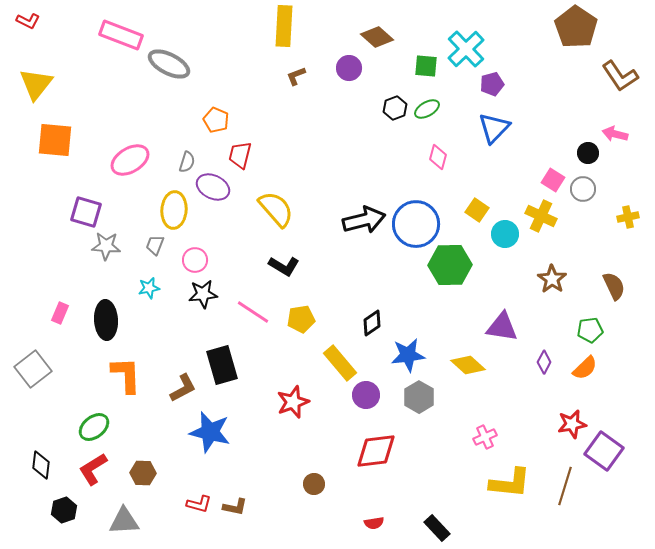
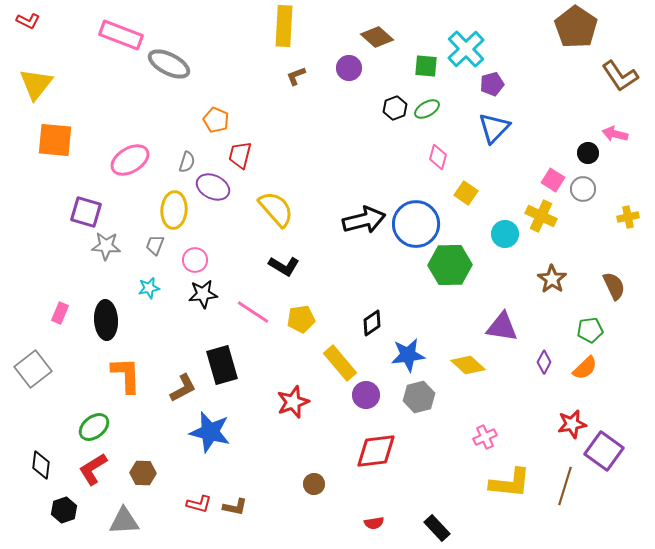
yellow square at (477, 210): moved 11 px left, 17 px up
gray hexagon at (419, 397): rotated 16 degrees clockwise
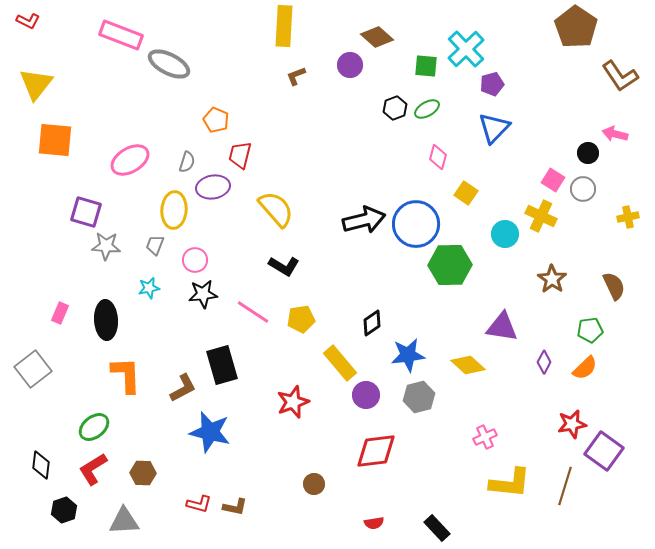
purple circle at (349, 68): moved 1 px right, 3 px up
purple ellipse at (213, 187): rotated 36 degrees counterclockwise
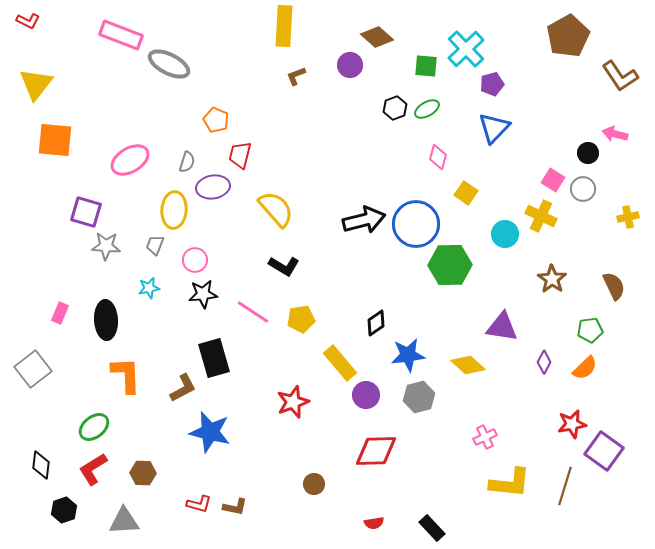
brown pentagon at (576, 27): moved 8 px left, 9 px down; rotated 9 degrees clockwise
black diamond at (372, 323): moved 4 px right
black rectangle at (222, 365): moved 8 px left, 7 px up
red diamond at (376, 451): rotated 6 degrees clockwise
black rectangle at (437, 528): moved 5 px left
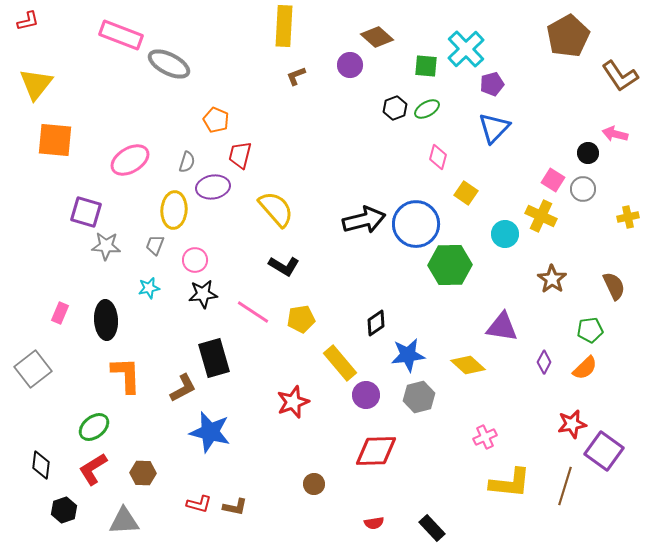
red L-shape at (28, 21): rotated 40 degrees counterclockwise
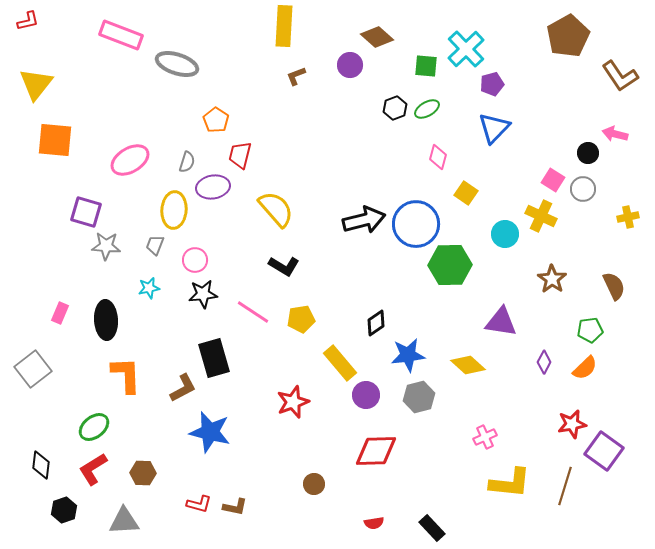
gray ellipse at (169, 64): moved 8 px right; rotated 9 degrees counterclockwise
orange pentagon at (216, 120): rotated 10 degrees clockwise
purple triangle at (502, 327): moved 1 px left, 5 px up
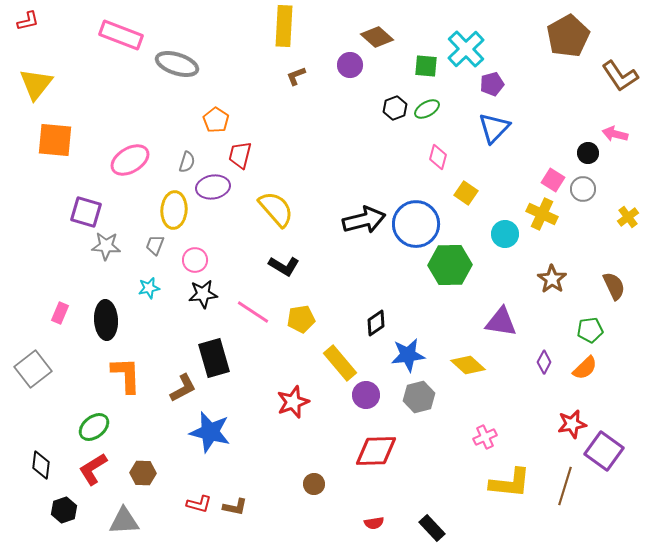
yellow cross at (541, 216): moved 1 px right, 2 px up
yellow cross at (628, 217): rotated 25 degrees counterclockwise
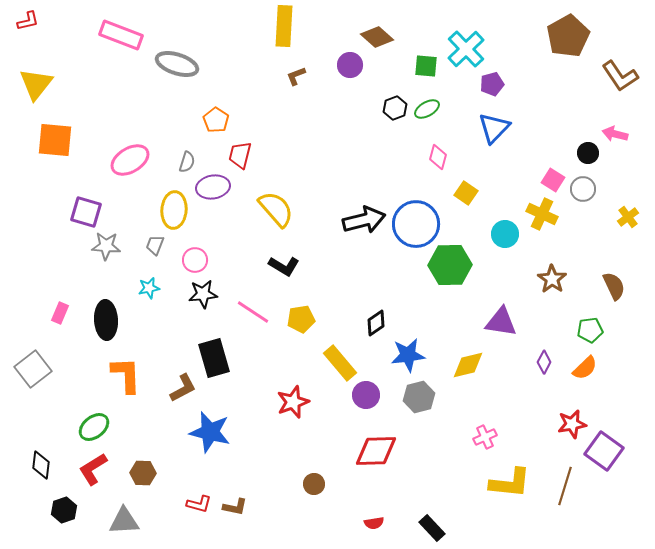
yellow diamond at (468, 365): rotated 56 degrees counterclockwise
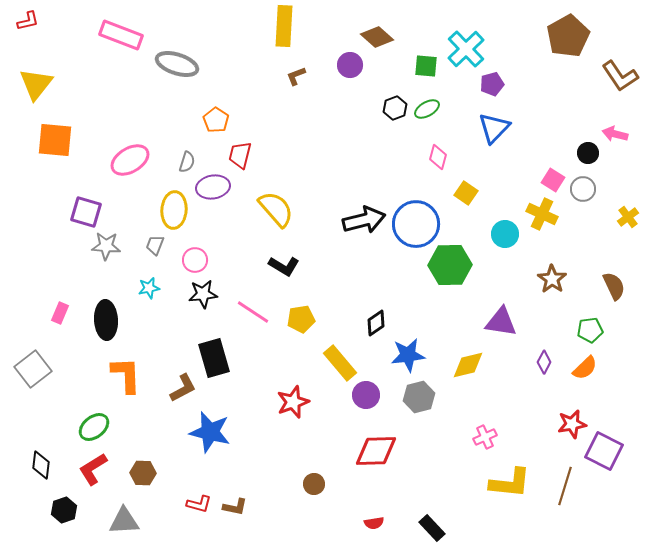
purple square at (604, 451): rotated 9 degrees counterclockwise
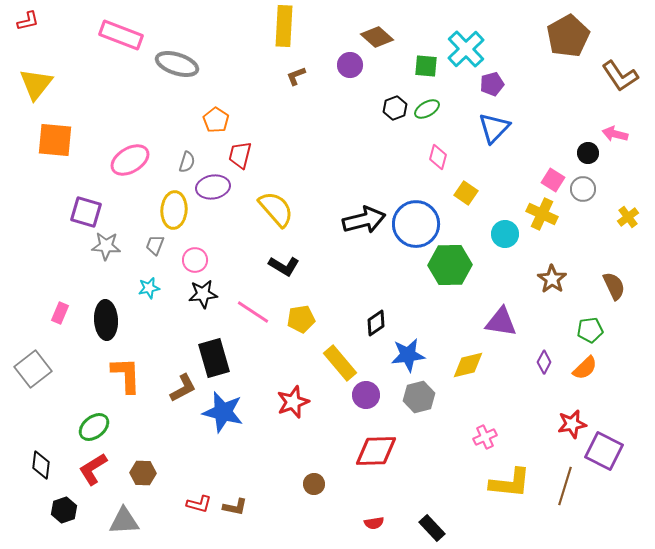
blue star at (210, 432): moved 13 px right, 20 px up
